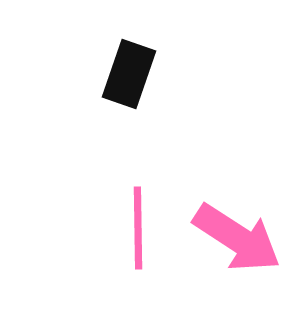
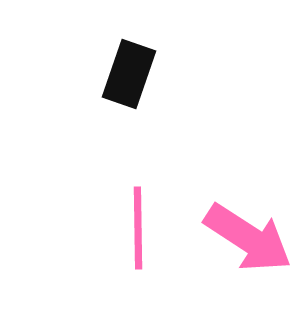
pink arrow: moved 11 px right
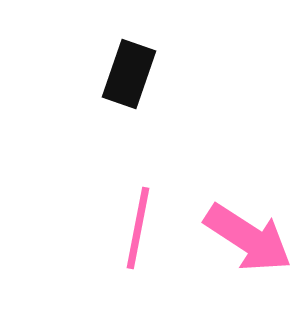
pink line: rotated 12 degrees clockwise
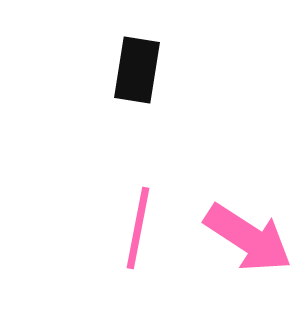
black rectangle: moved 8 px right, 4 px up; rotated 10 degrees counterclockwise
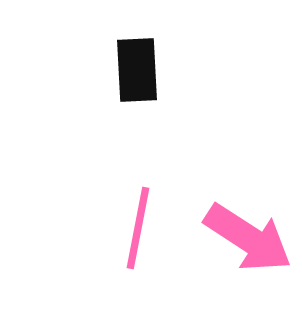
black rectangle: rotated 12 degrees counterclockwise
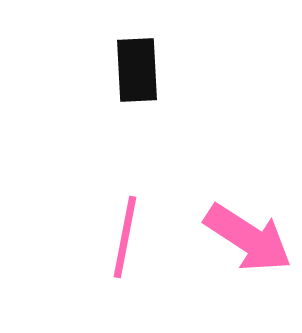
pink line: moved 13 px left, 9 px down
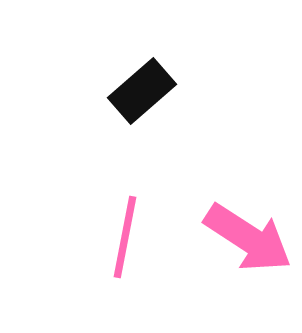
black rectangle: moved 5 px right, 21 px down; rotated 52 degrees clockwise
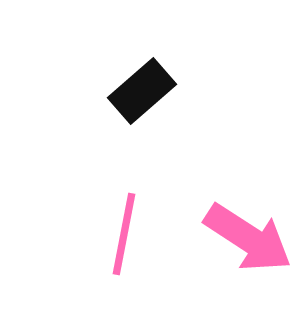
pink line: moved 1 px left, 3 px up
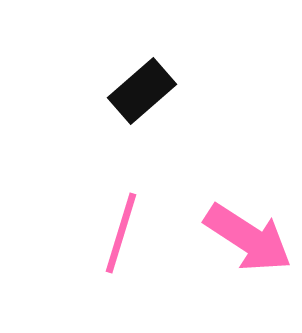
pink line: moved 3 px left, 1 px up; rotated 6 degrees clockwise
